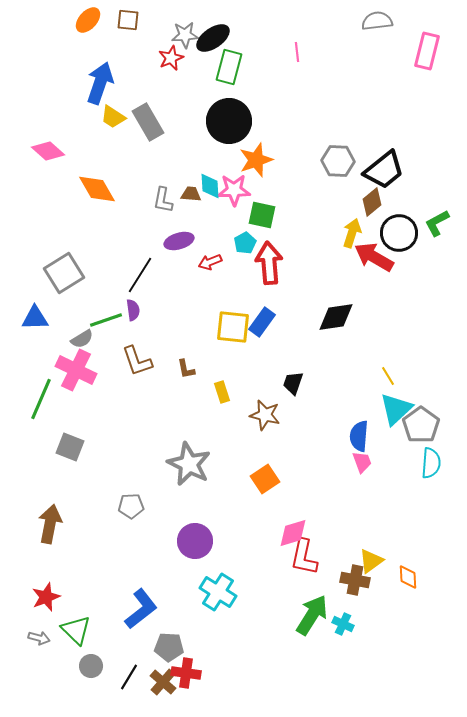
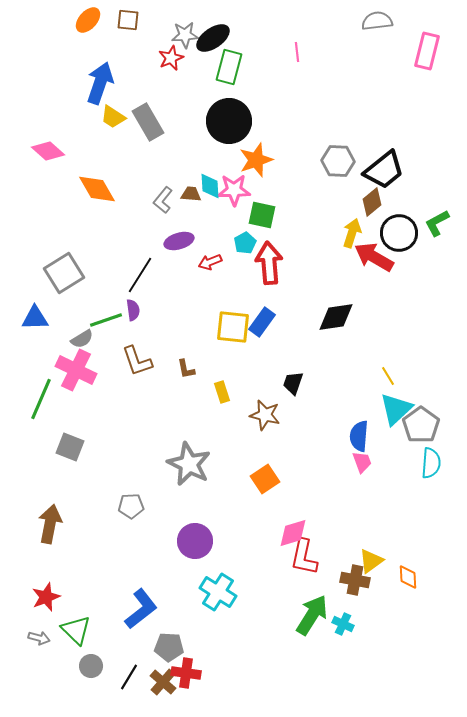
gray L-shape at (163, 200): rotated 28 degrees clockwise
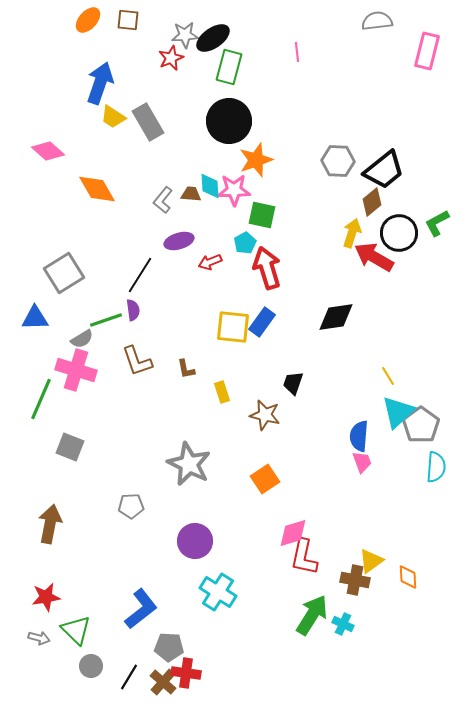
red arrow at (269, 263): moved 2 px left, 5 px down; rotated 12 degrees counterclockwise
pink cross at (76, 370): rotated 9 degrees counterclockwise
cyan triangle at (396, 409): moved 2 px right, 3 px down
cyan semicircle at (431, 463): moved 5 px right, 4 px down
red star at (46, 597): rotated 12 degrees clockwise
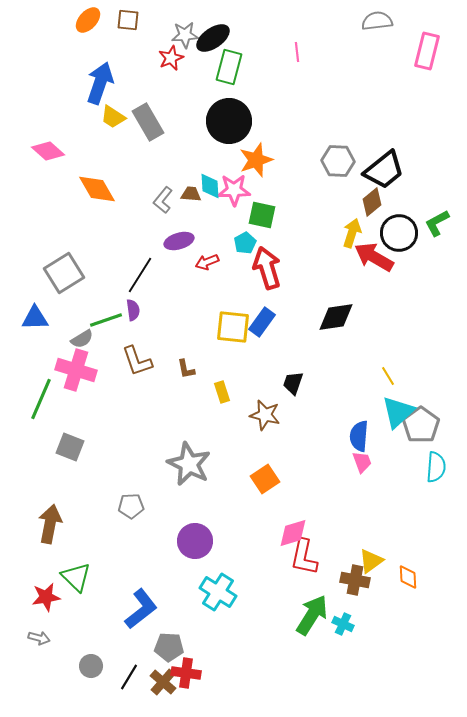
red arrow at (210, 262): moved 3 px left
green triangle at (76, 630): moved 53 px up
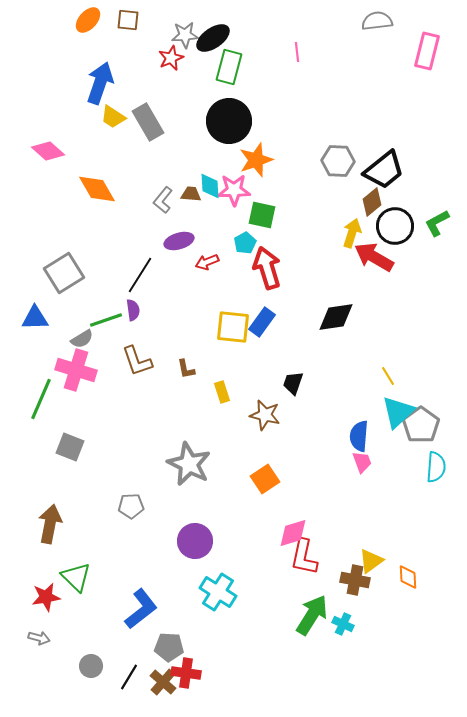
black circle at (399, 233): moved 4 px left, 7 px up
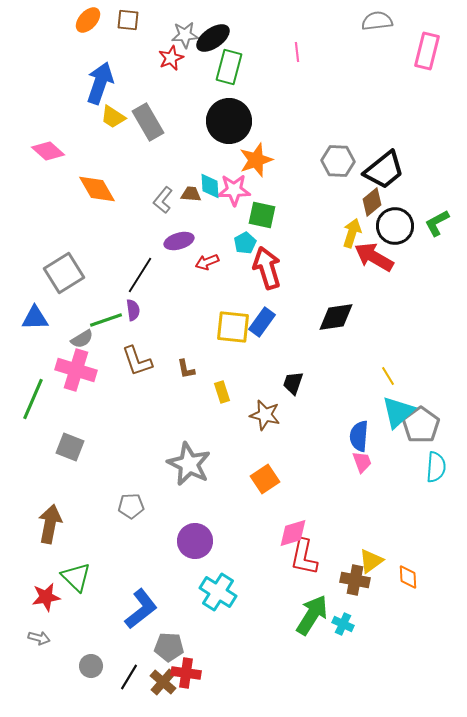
green line at (41, 399): moved 8 px left
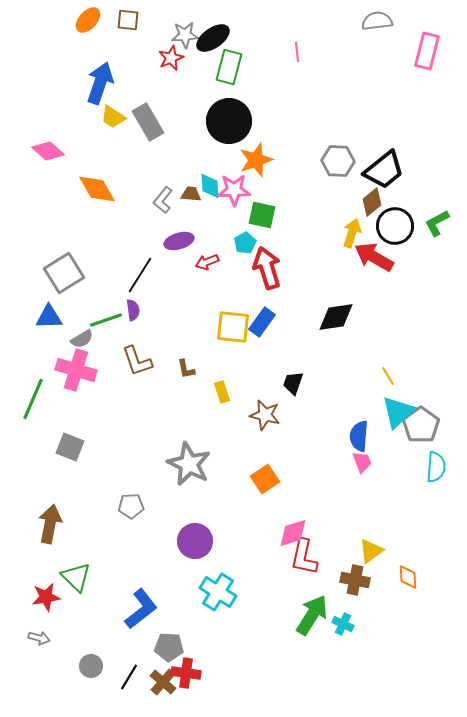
blue triangle at (35, 318): moved 14 px right, 1 px up
yellow triangle at (371, 561): moved 10 px up
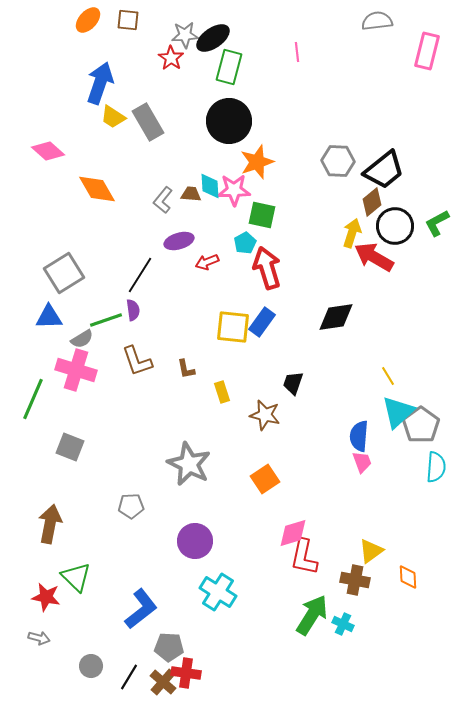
red star at (171, 58): rotated 15 degrees counterclockwise
orange star at (256, 160): moved 1 px right, 2 px down
red star at (46, 597): rotated 20 degrees clockwise
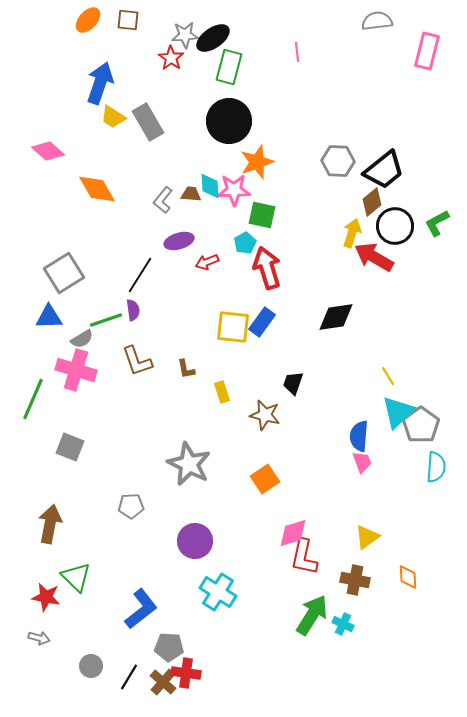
yellow triangle at (371, 551): moved 4 px left, 14 px up
